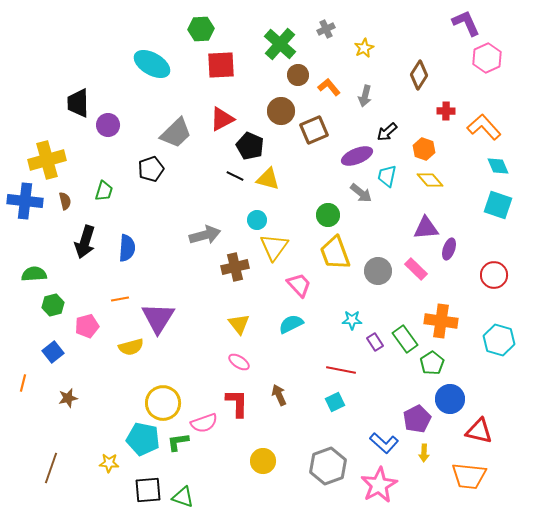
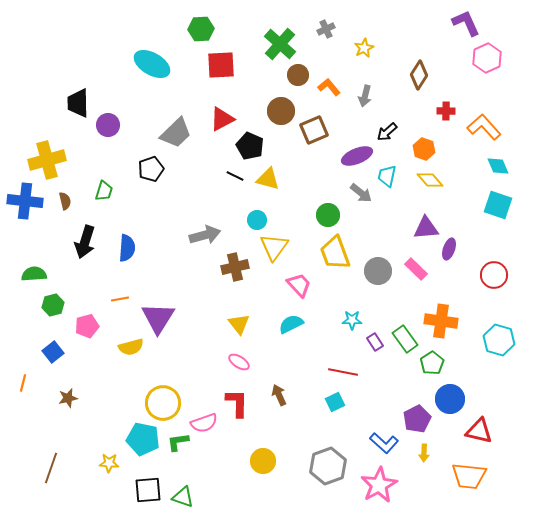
red line at (341, 370): moved 2 px right, 2 px down
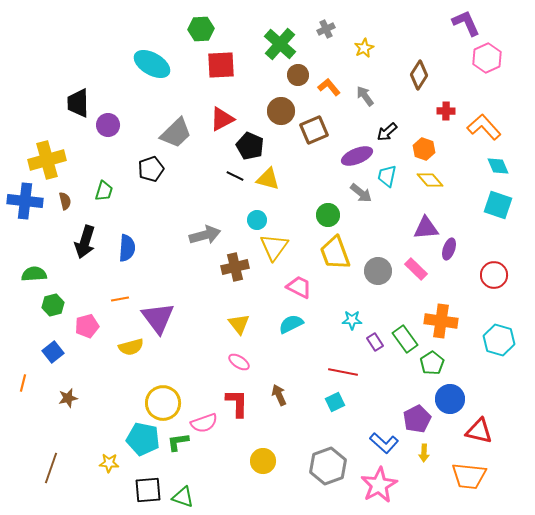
gray arrow at (365, 96): rotated 130 degrees clockwise
pink trapezoid at (299, 285): moved 2 px down; rotated 20 degrees counterclockwise
purple triangle at (158, 318): rotated 9 degrees counterclockwise
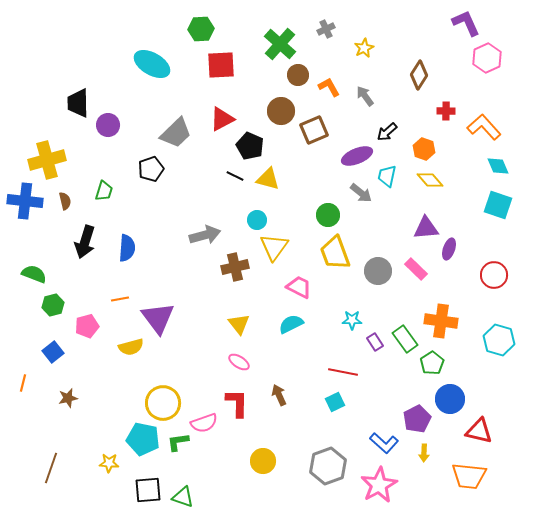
orange L-shape at (329, 87): rotated 10 degrees clockwise
green semicircle at (34, 274): rotated 25 degrees clockwise
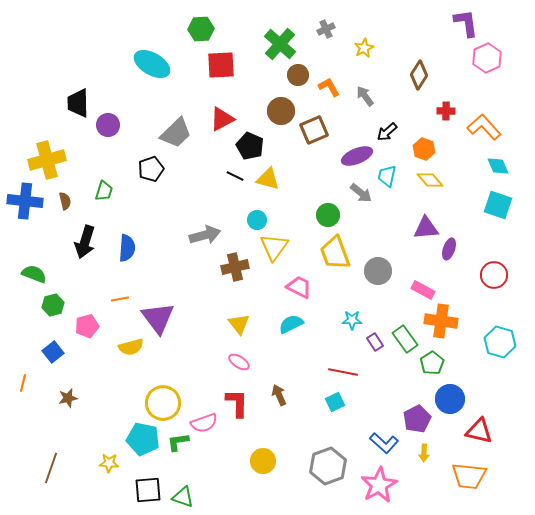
purple L-shape at (466, 23): rotated 16 degrees clockwise
pink rectangle at (416, 269): moved 7 px right, 21 px down; rotated 15 degrees counterclockwise
cyan hexagon at (499, 340): moved 1 px right, 2 px down
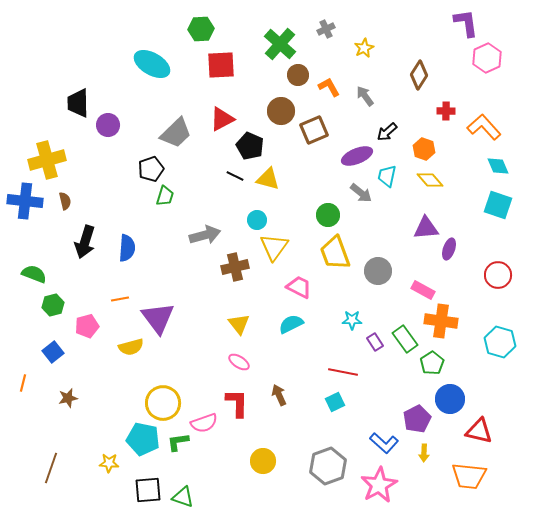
green trapezoid at (104, 191): moved 61 px right, 5 px down
red circle at (494, 275): moved 4 px right
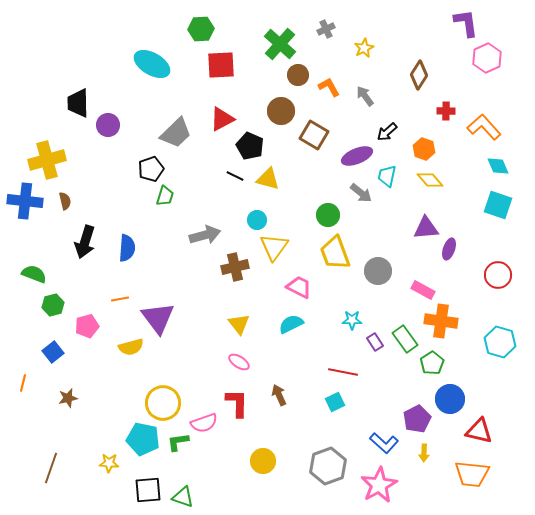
brown square at (314, 130): moved 5 px down; rotated 36 degrees counterclockwise
orange trapezoid at (469, 476): moved 3 px right, 2 px up
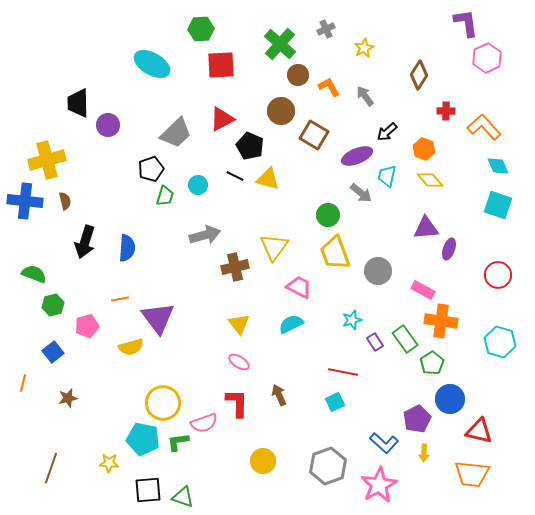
cyan circle at (257, 220): moved 59 px left, 35 px up
cyan star at (352, 320): rotated 18 degrees counterclockwise
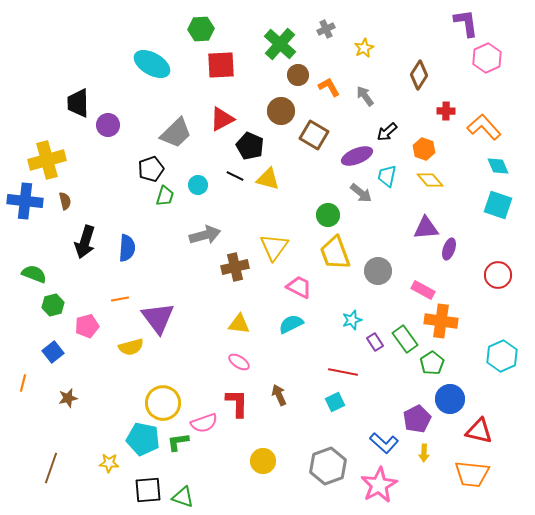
yellow triangle at (239, 324): rotated 45 degrees counterclockwise
cyan hexagon at (500, 342): moved 2 px right, 14 px down; rotated 20 degrees clockwise
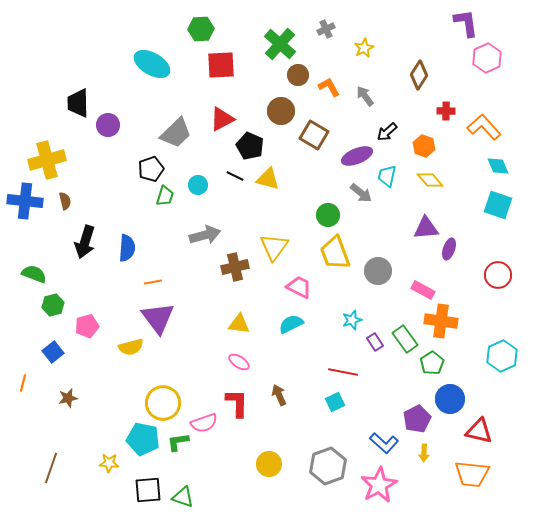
orange hexagon at (424, 149): moved 3 px up
orange line at (120, 299): moved 33 px right, 17 px up
yellow circle at (263, 461): moved 6 px right, 3 px down
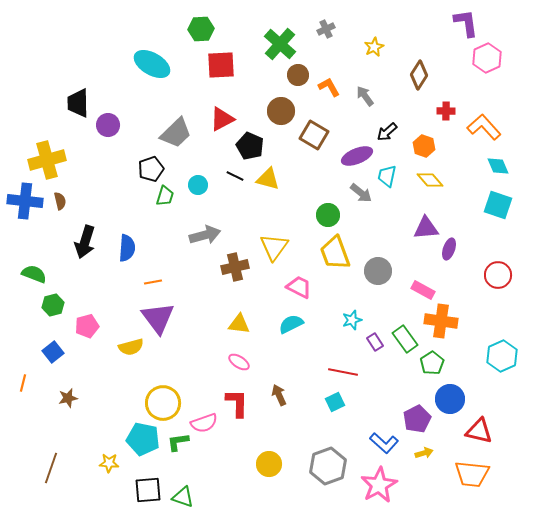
yellow star at (364, 48): moved 10 px right, 1 px up
brown semicircle at (65, 201): moved 5 px left
yellow arrow at (424, 453): rotated 108 degrees counterclockwise
